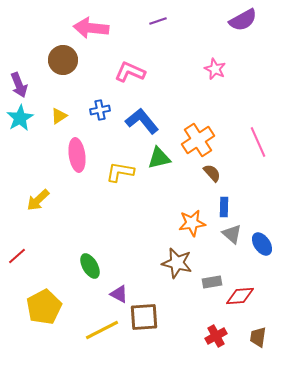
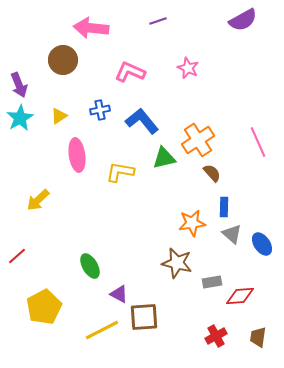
pink star: moved 27 px left, 1 px up
green triangle: moved 5 px right
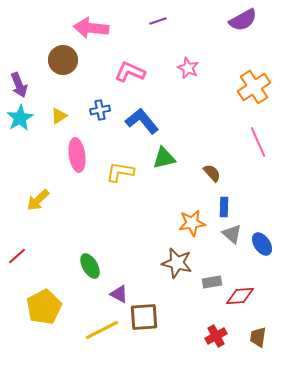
orange cross: moved 56 px right, 53 px up
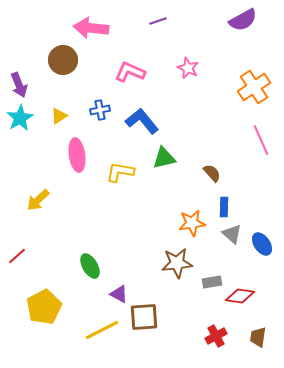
pink line: moved 3 px right, 2 px up
brown star: rotated 20 degrees counterclockwise
red diamond: rotated 12 degrees clockwise
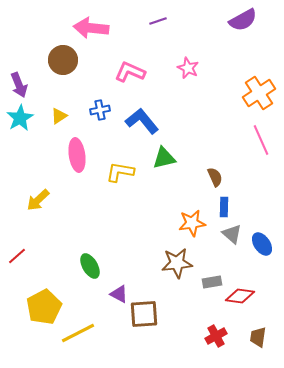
orange cross: moved 5 px right, 6 px down
brown semicircle: moved 3 px right, 4 px down; rotated 18 degrees clockwise
brown square: moved 3 px up
yellow line: moved 24 px left, 3 px down
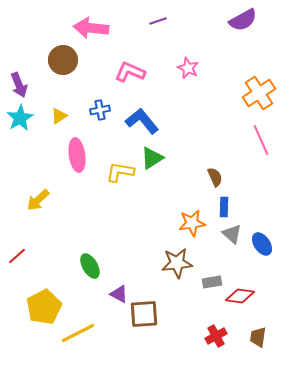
green triangle: moved 12 px left; rotated 20 degrees counterclockwise
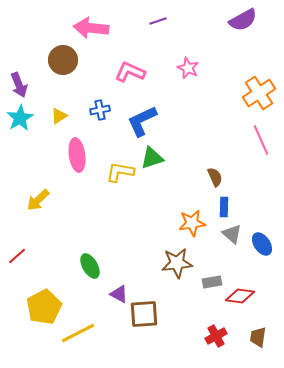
blue L-shape: rotated 76 degrees counterclockwise
green triangle: rotated 15 degrees clockwise
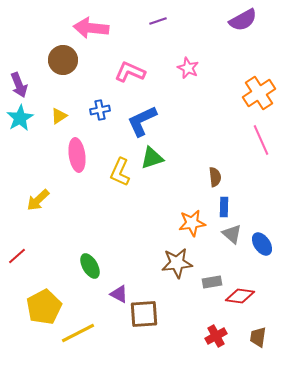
yellow L-shape: rotated 76 degrees counterclockwise
brown semicircle: rotated 18 degrees clockwise
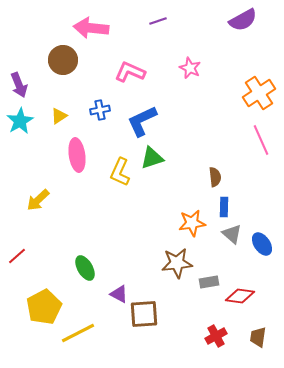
pink star: moved 2 px right
cyan star: moved 3 px down
green ellipse: moved 5 px left, 2 px down
gray rectangle: moved 3 px left
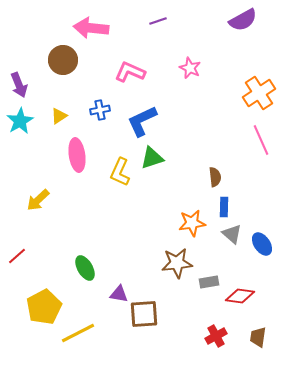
purple triangle: rotated 18 degrees counterclockwise
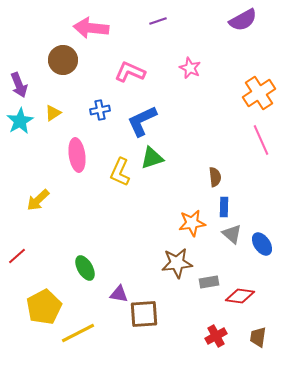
yellow triangle: moved 6 px left, 3 px up
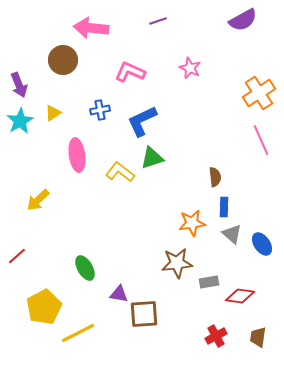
yellow L-shape: rotated 104 degrees clockwise
